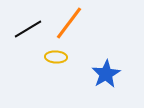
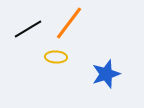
blue star: rotated 12 degrees clockwise
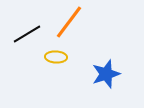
orange line: moved 1 px up
black line: moved 1 px left, 5 px down
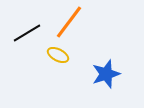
black line: moved 1 px up
yellow ellipse: moved 2 px right, 2 px up; rotated 25 degrees clockwise
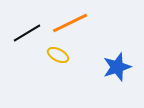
orange line: moved 1 px right, 1 px down; rotated 27 degrees clockwise
blue star: moved 11 px right, 7 px up
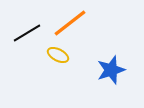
orange line: rotated 12 degrees counterclockwise
blue star: moved 6 px left, 3 px down
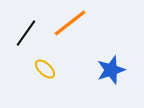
black line: moved 1 px left; rotated 24 degrees counterclockwise
yellow ellipse: moved 13 px left, 14 px down; rotated 15 degrees clockwise
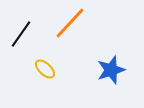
orange line: rotated 9 degrees counterclockwise
black line: moved 5 px left, 1 px down
